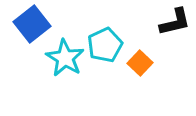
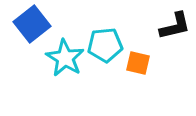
black L-shape: moved 4 px down
cyan pentagon: rotated 20 degrees clockwise
orange square: moved 2 px left; rotated 30 degrees counterclockwise
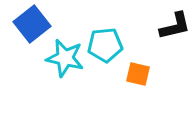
cyan star: rotated 18 degrees counterclockwise
orange square: moved 11 px down
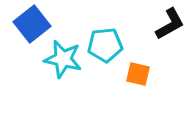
black L-shape: moved 5 px left, 2 px up; rotated 16 degrees counterclockwise
cyan star: moved 2 px left, 1 px down
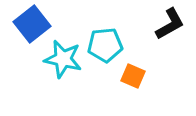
orange square: moved 5 px left, 2 px down; rotated 10 degrees clockwise
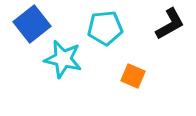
cyan pentagon: moved 17 px up
